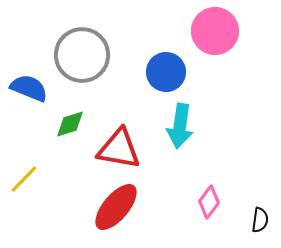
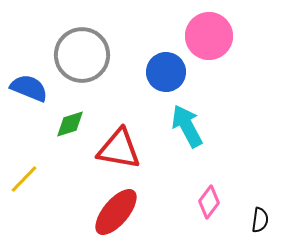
pink circle: moved 6 px left, 5 px down
cyan arrow: moved 7 px right; rotated 144 degrees clockwise
red ellipse: moved 5 px down
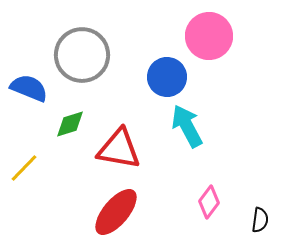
blue circle: moved 1 px right, 5 px down
yellow line: moved 11 px up
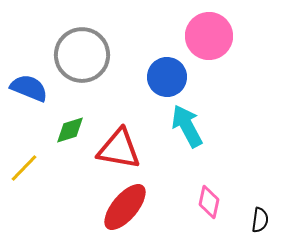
green diamond: moved 6 px down
pink diamond: rotated 24 degrees counterclockwise
red ellipse: moved 9 px right, 5 px up
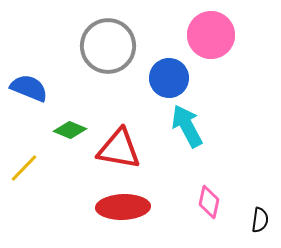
pink circle: moved 2 px right, 1 px up
gray circle: moved 26 px right, 9 px up
blue circle: moved 2 px right, 1 px down
green diamond: rotated 40 degrees clockwise
red ellipse: moved 2 px left; rotated 48 degrees clockwise
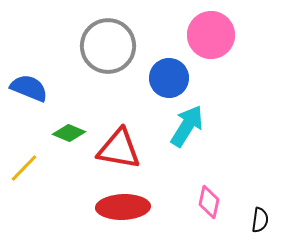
cyan arrow: rotated 60 degrees clockwise
green diamond: moved 1 px left, 3 px down
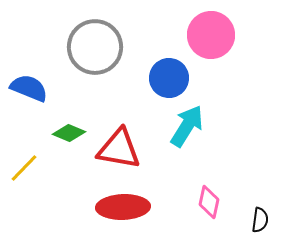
gray circle: moved 13 px left, 1 px down
